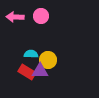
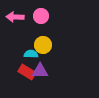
yellow circle: moved 5 px left, 15 px up
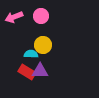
pink arrow: moved 1 px left; rotated 24 degrees counterclockwise
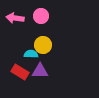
pink arrow: moved 1 px right, 1 px down; rotated 30 degrees clockwise
red rectangle: moved 7 px left
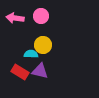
purple triangle: rotated 12 degrees clockwise
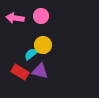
cyan semicircle: rotated 40 degrees counterclockwise
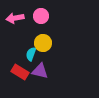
pink arrow: rotated 18 degrees counterclockwise
yellow circle: moved 2 px up
cyan semicircle: rotated 32 degrees counterclockwise
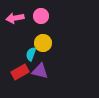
red rectangle: rotated 60 degrees counterclockwise
